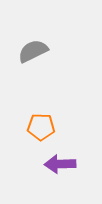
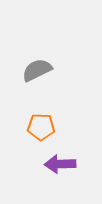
gray semicircle: moved 4 px right, 19 px down
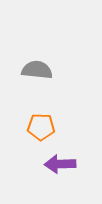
gray semicircle: rotated 32 degrees clockwise
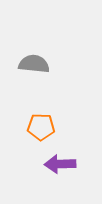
gray semicircle: moved 3 px left, 6 px up
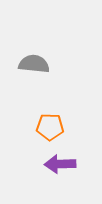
orange pentagon: moved 9 px right
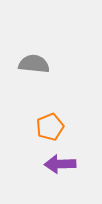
orange pentagon: rotated 24 degrees counterclockwise
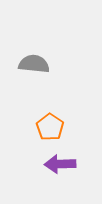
orange pentagon: rotated 16 degrees counterclockwise
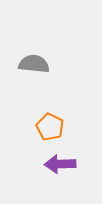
orange pentagon: rotated 8 degrees counterclockwise
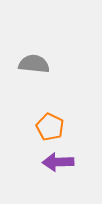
purple arrow: moved 2 px left, 2 px up
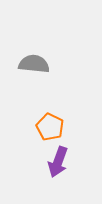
purple arrow: rotated 68 degrees counterclockwise
